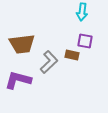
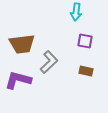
cyan arrow: moved 6 px left
brown rectangle: moved 14 px right, 16 px down
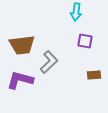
brown trapezoid: moved 1 px down
brown rectangle: moved 8 px right, 4 px down; rotated 16 degrees counterclockwise
purple L-shape: moved 2 px right
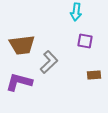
purple L-shape: moved 1 px left, 2 px down
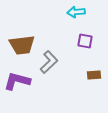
cyan arrow: rotated 78 degrees clockwise
purple L-shape: moved 2 px left, 1 px up
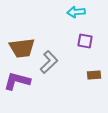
brown trapezoid: moved 3 px down
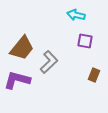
cyan arrow: moved 3 px down; rotated 18 degrees clockwise
brown trapezoid: rotated 44 degrees counterclockwise
brown rectangle: rotated 64 degrees counterclockwise
purple L-shape: moved 1 px up
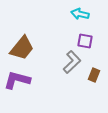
cyan arrow: moved 4 px right, 1 px up
gray L-shape: moved 23 px right
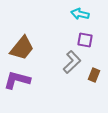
purple square: moved 1 px up
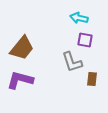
cyan arrow: moved 1 px left, 4 px down
gray L-shape: rotated 115 degrees clockwise
brown rectangle: moved 2 px left, 4 px down; rotated 16 degrees counterclockwise
purple L-shape: moved 3 px right
